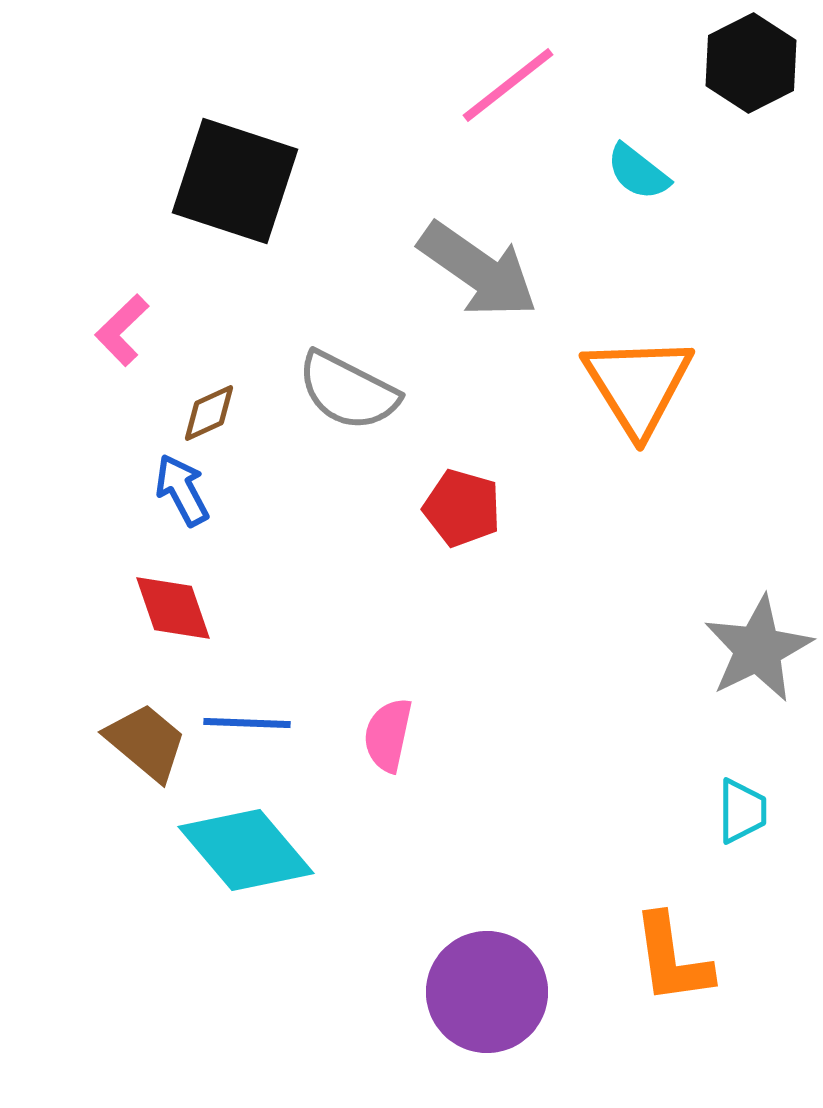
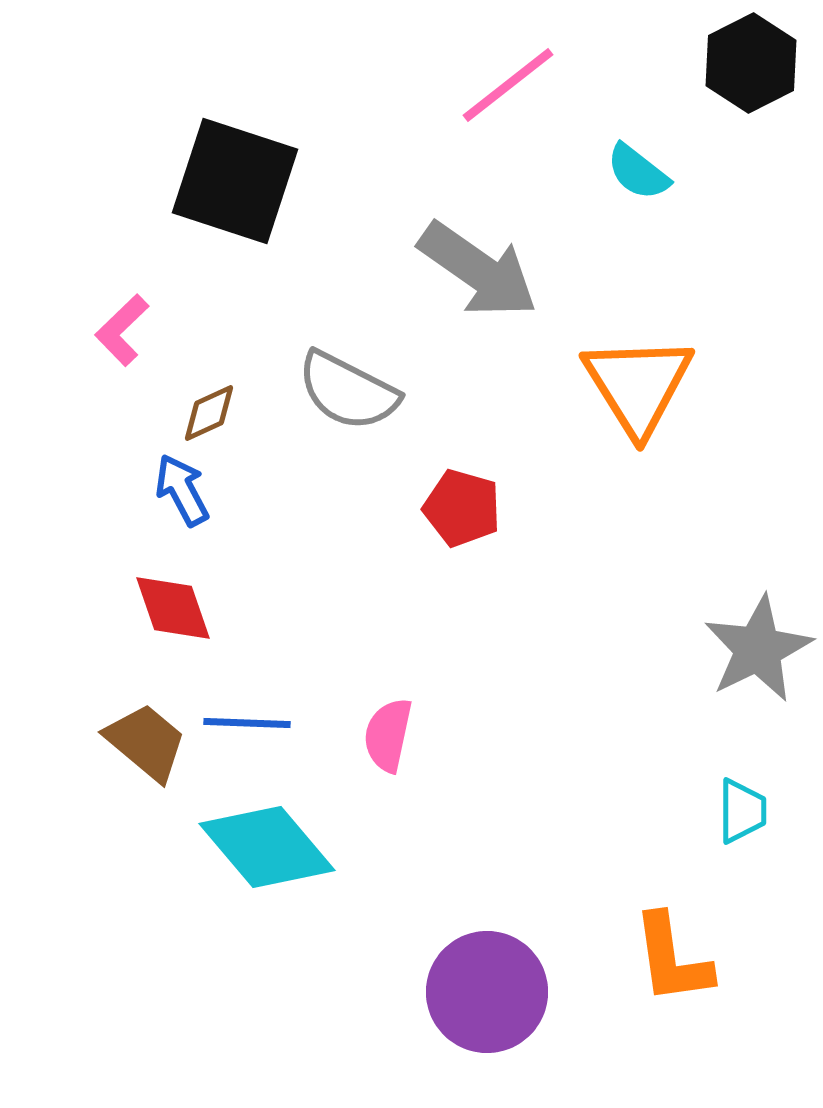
cyan diamond: moved 21 px right, 3 px up
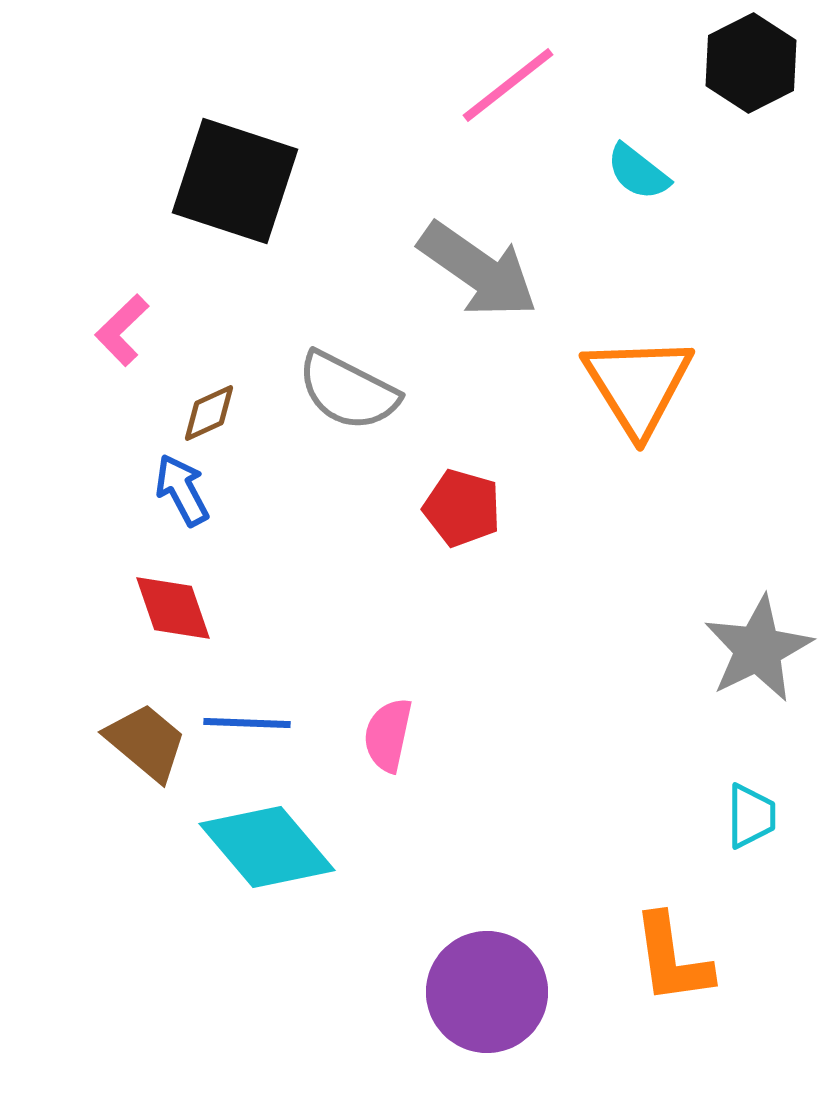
cyan trapezoid: moved 9 px right, 5 px down
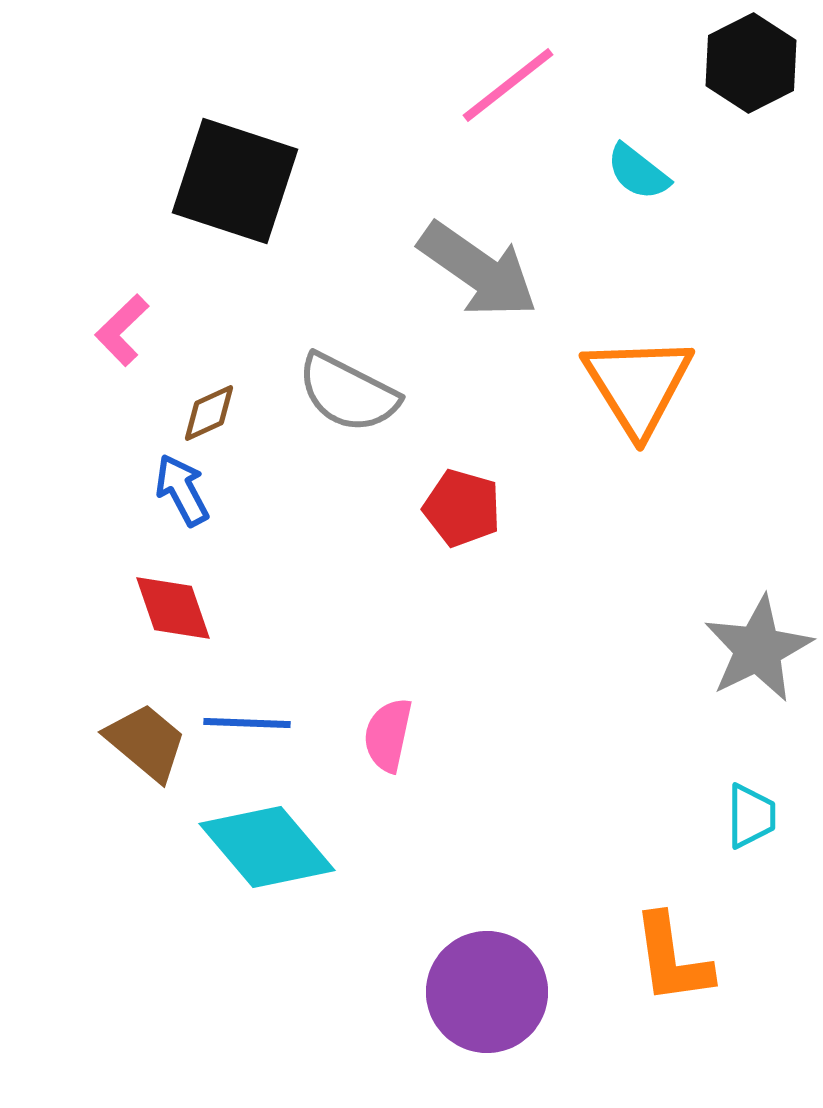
gray semicircle: moved 2 px down
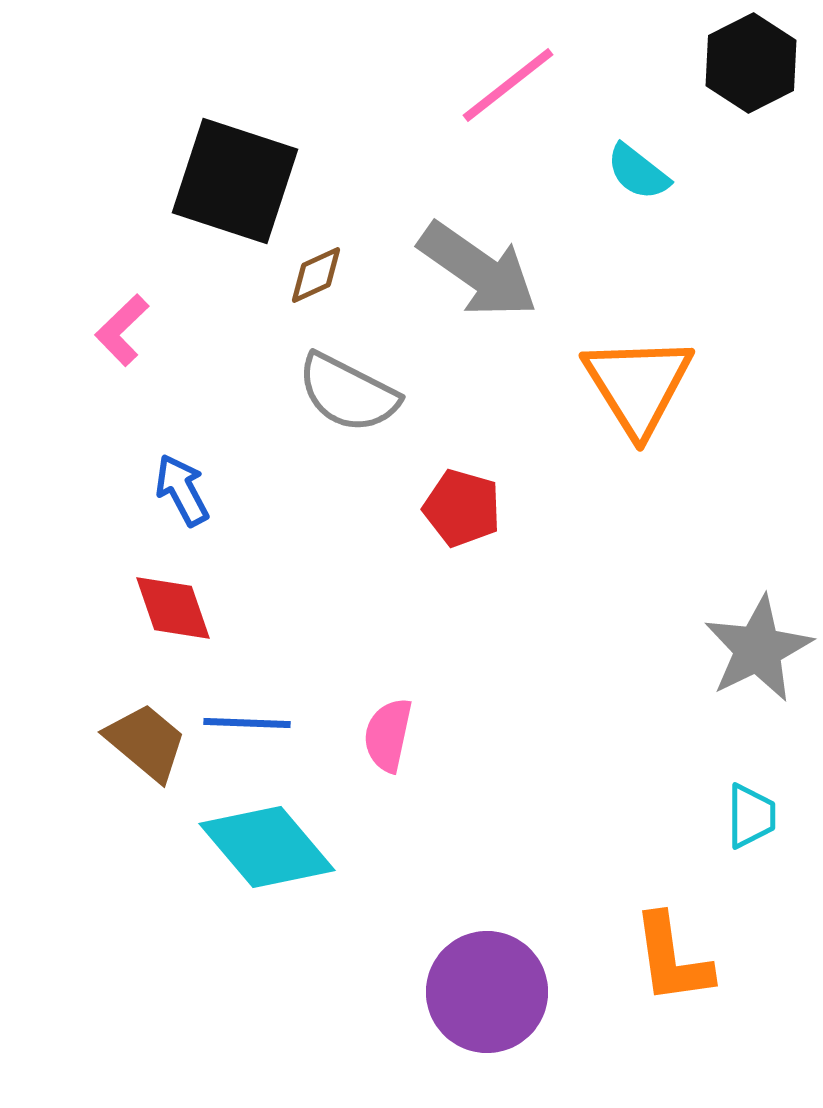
brown diamond: moved 107 px right, 138 px up
